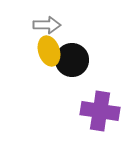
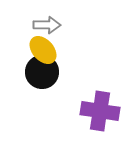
yellow ellipse: moved 6 px left, 1 px up; rotated 24 degrees counterclockwise
black circle: moved 30 px left, 12 px down
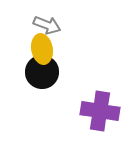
gray arrow: rotated 20 degrees clockwise
yellow ellipse: moved 1 px left, 1 px up; rotated 32 degrees clockwise
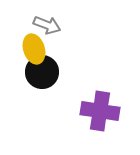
yellow ellipse: moved 8 px left; rotated 8 degrees counterclockwise
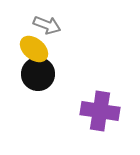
yellow ellipse: rotated 32 degrees counterclockwise
black circle: moved 4 px left, 2 px down
